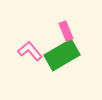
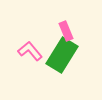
green rectangle: rotated 28 degrees counterclockwise
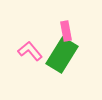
pink rectangle: rotated 12 degrees clockwise
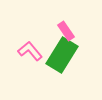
pink rectangle: rotated 24 degrees counterclockwise
